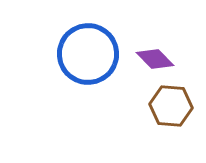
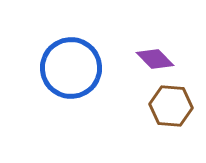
blue circle: moved 17 px left, 14 px down
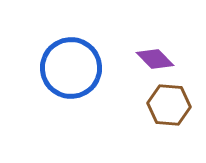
brown hexagon: moved 2 px left, 1 px up
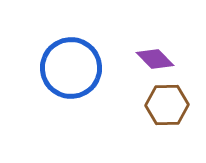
brown hexagon: moved 2 px left; rotated 6 degrees counterclockwise
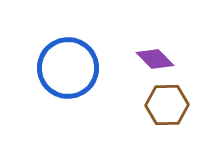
blue circle: moved 3 px left
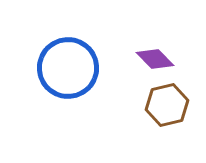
brown hexagon: rotated 12 degrees counterclockwise
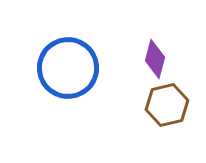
purple diamond: rotated 60 degrees clockwise
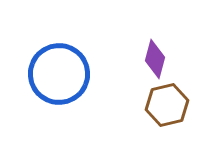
blue circle: moved 9 px left, 6 px down
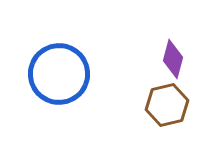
purple diamond: moved 18 px right
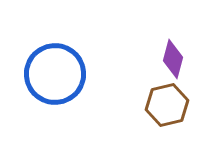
blue circle: moved 4 px left
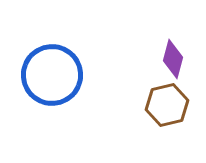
blue circle: moved 3 px left, 1 px down
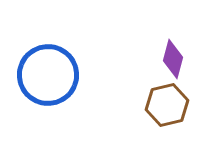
blue circle: moved 4 px left
